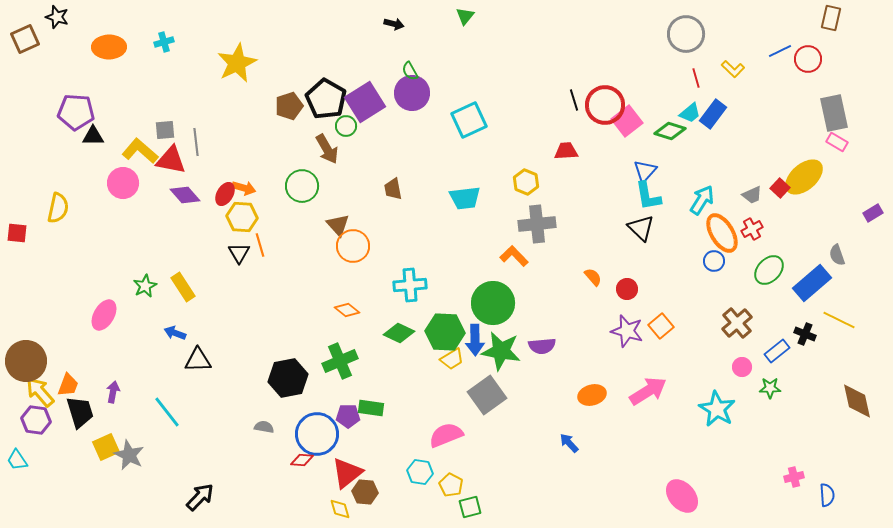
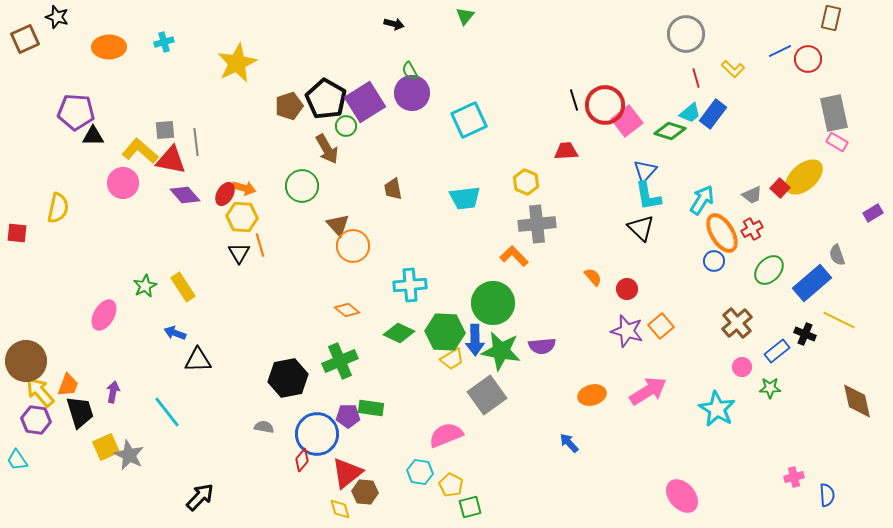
red diamond at (302, 460): rotated 55 degrees counterclockwise
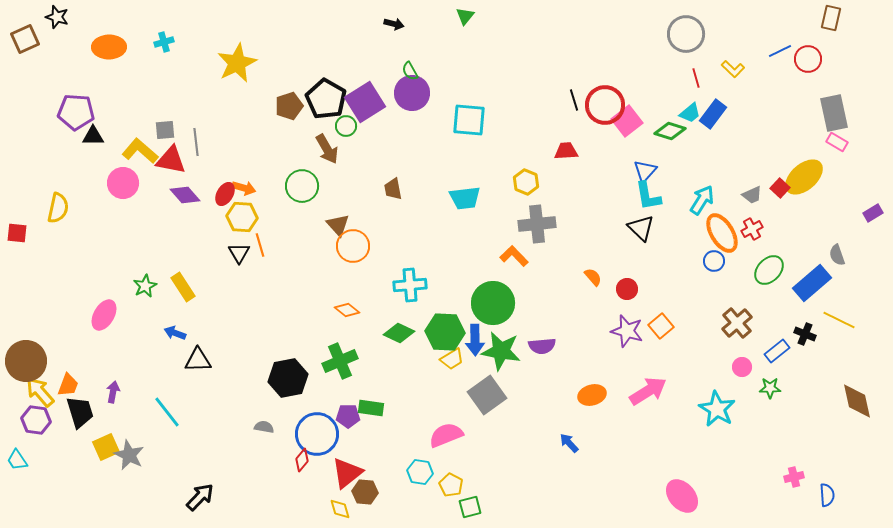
cyan square at (469, 120): rotated 30 degrees clockwise
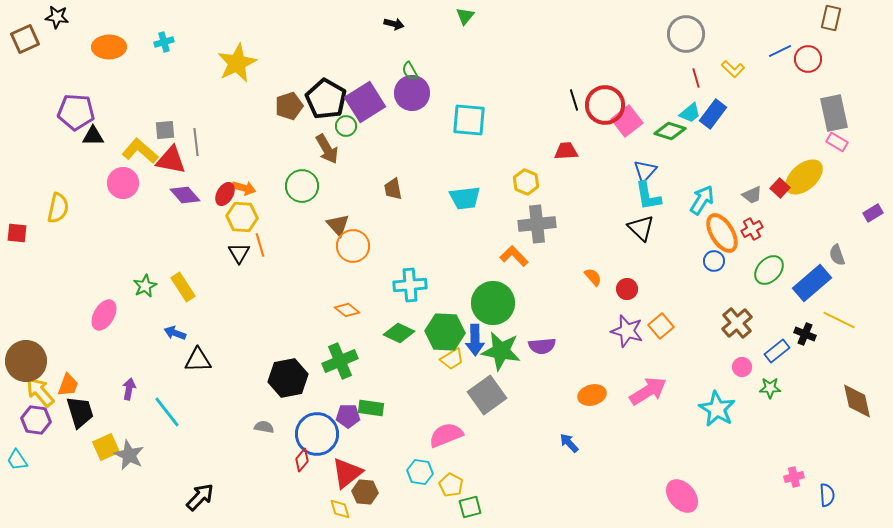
black star at (57, 17): rotated 10 degrees counterclockwise
purple arrow at (113, 392): moved 16 px right, 3 px up
